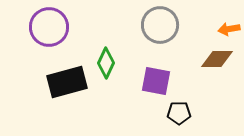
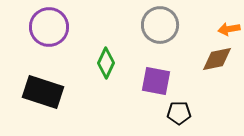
brown diamond: rotated 12 degrees counterclockwise
black rectangle: moved 24 px left, 10 px down; rotated 33 degrees clockwise
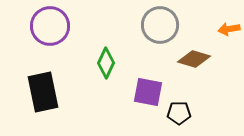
purple circle: moved 1 px right, 1 px up
brown diamond: moved 23 px left; rotated 28 degrees clockwise
purple square: moved 8 px left, 11 px down
black rectangle: rotated 60 degrees clockwise
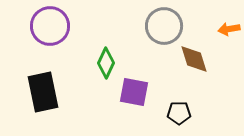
gray circle: moved 4 px right, 1 px down
brown diamond: rotated 56 degrees clockwise
purple square: moved 14 px left
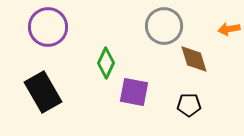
purple circle: moved 2 px left, 1 px down
black rectangle: rotated 18 degrees counterclockwise
black pentagon: moved 10 px right, 8 px up
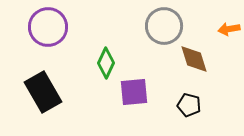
purple square: rotated 16 degrees counterclockwise
black pentagon: rotated 15 degrees clockwise
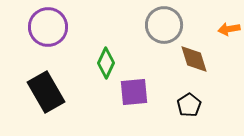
gray circle: moved 1 px up
black rectangle: moved 3 px right
black pentagon: rotated 25 degrees clockwise
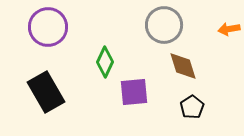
brown diamond: moved 11 px left, 7 px down
green diamond: moved 1 px left, 1 px up
black pentagon: moved 3 px right, 2 px down
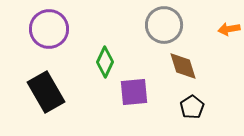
purple circle: moved 1 px right, 2 px down
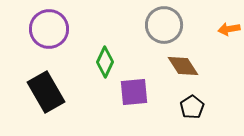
brown diamond: rotated 16 degrees counterclockwise
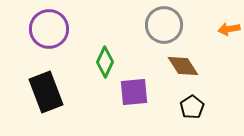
black rectangle: rotated 9 degrees clockwise
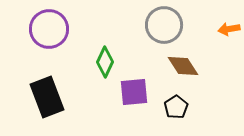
black rectangle: moved 1 px right, 5 px down
black pentagon: moved 16 px left
